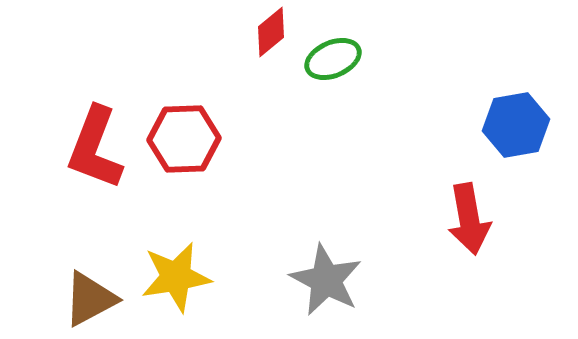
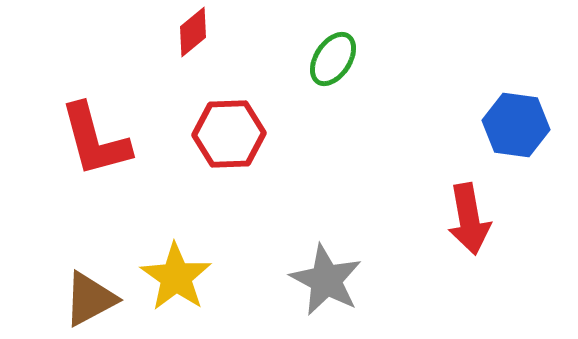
red diamond: moved 78 px left
green ellipse: rotated 34 degrees counterclockwise
blue hexagon: rotated 18 degrees clockwise
red hexagon: moved 45 px right, 5 px up
red L-shape: moved 8 px up; rotated 36 degrees counterclockwise
yellow star: rotated 28 degrees counterclockwise
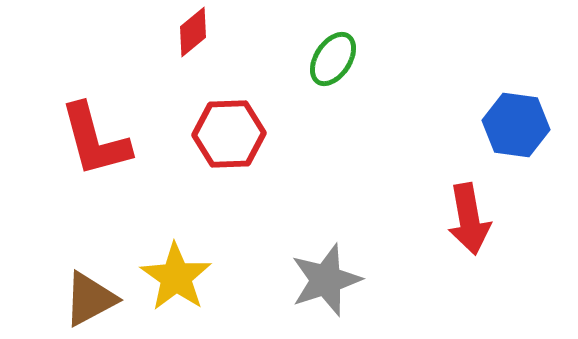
gray star: rotated 26 degrees clockwise
